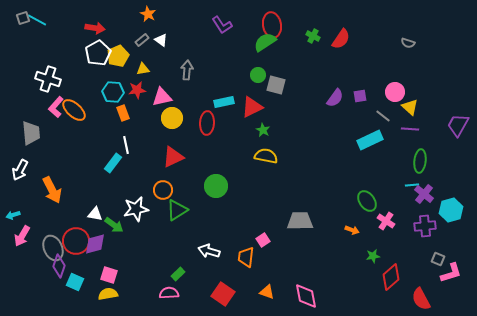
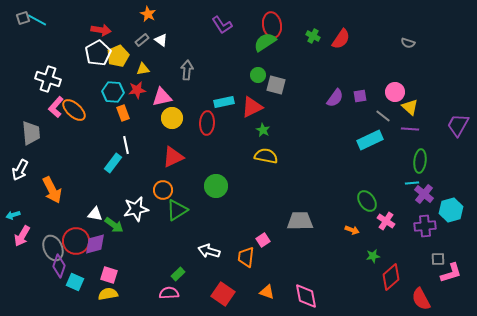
red arrow at (95, 28): moved 6 px right, 2 px down
cyan line at (412, 185): moved 2 px up
gray square at (438, 259): rotated 24 degrees counterclockwise
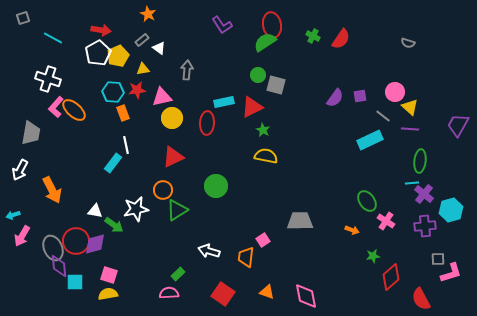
cyan line at (37, 20): moved 16 px right, 18 px down
white triangle at (161, 40): moved 2 px left, 8 px down
gray trapezoid at (31, 133): rotated 15 degrees clockwise
white triangle at (95, 214): moved 3 px up
purple diamond at (59, 266): rotated 25 degrees counterclockwise
cyan square at (75, 282): rotated 24 degrees counterclockwise
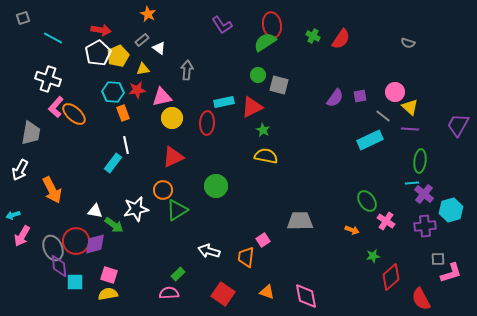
gray square at (276, 85): moved 3 px right
orange ellipse at (74, 110): moved 4 px down
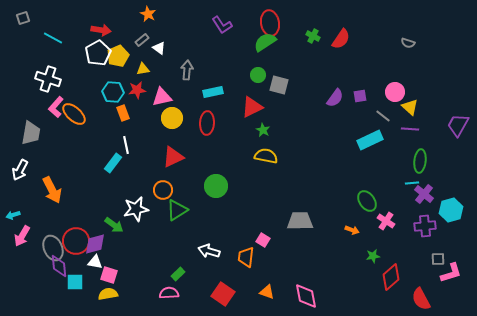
red ellipse at (272, 25): moved 2 px left, 2 px up
cyan rectangle at (224, 102): moved 11 px left, 10 px up
white triangle at (95, 211): moved 51 px down
pink square at (263, 240): rotated 24 degrees counterclockwise
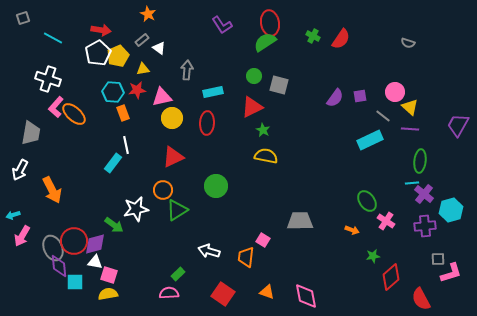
green circle at (258, 75): moved 4 px left, 1 px down
red circle at (76, 241): moved 2 px left
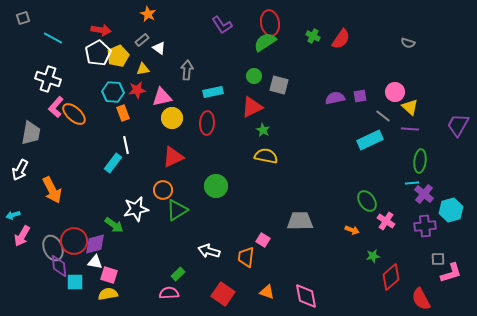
purple semicircle at (335, 98): rotated 138 degrees counterclockwise
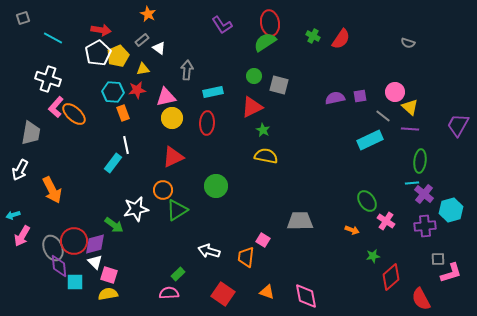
pink triangle at (162, 97): moved 4 px right
white triangle at (95, 262): rotated 35 degrees clockwise
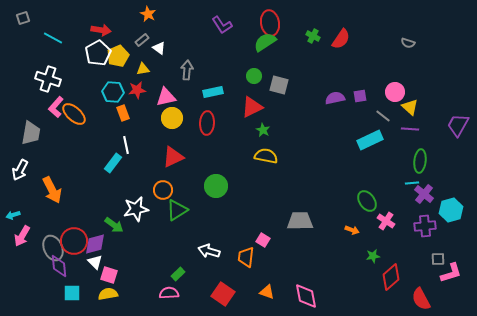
cyan square at (75, 282): moved 3 px left, 11 px down
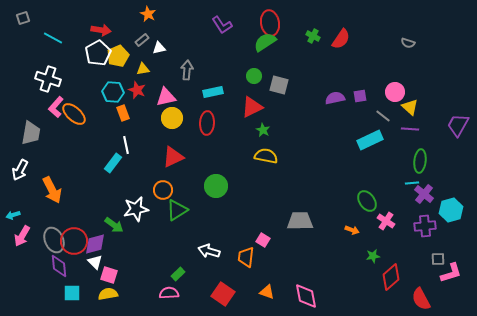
white triangle at (159, 48): rotated 48 degrees counterclockwise
red star at (137, 90): rotated 30 degrees clockwise
gray ellipse at (53, 248): moved 1 px right, 8 px up
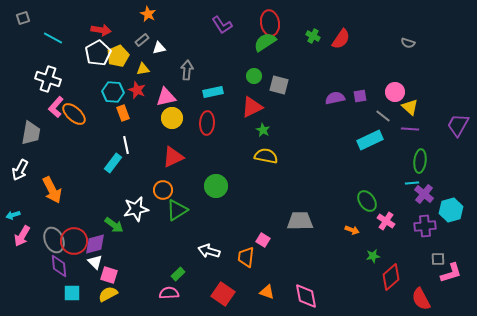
yellow semicircle at (108, 294): rotated 18 degrees counterclockwise
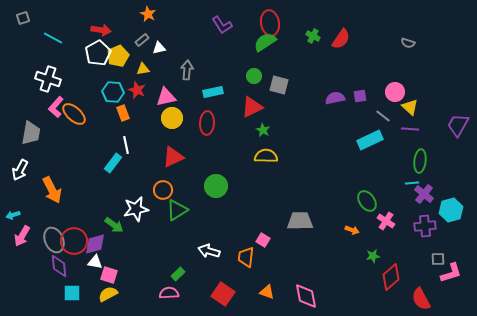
yellow semicircle at (266, 156): rotated 10 degrees counterclockwise
white triangle at (95, 262): rotated 35 degrees counterclockwise
